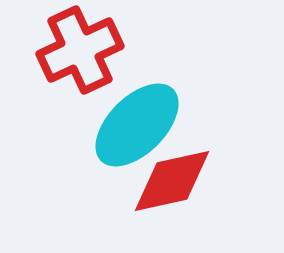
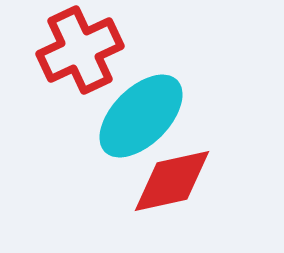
cyan ellipse: moved 4 px right, 9 px up
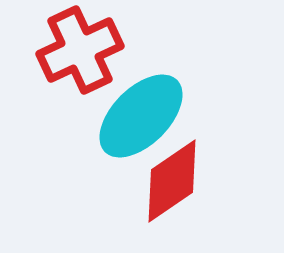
red diamond: rotated 22 degrees counterclockwise
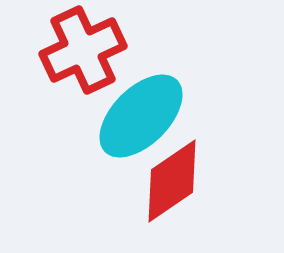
red cross: moved 3 px right
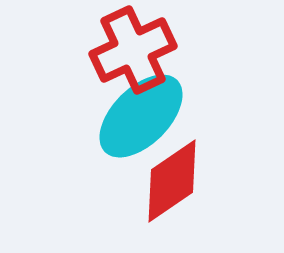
red cross: moved 50 px right
